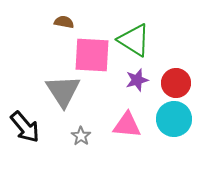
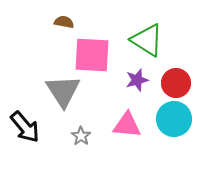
green triangle: moved 13 px right
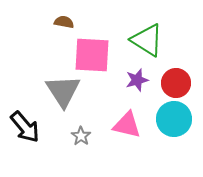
pink triangle: rotated 8 degrees clockwise
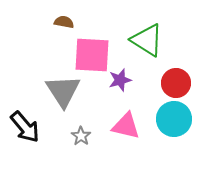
purple star: moved 17 px left
pink triangle: moved 1 px left, 1 px down
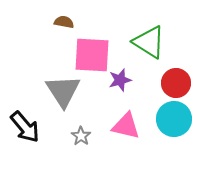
green triangle: moved 2 px right, 2 px down
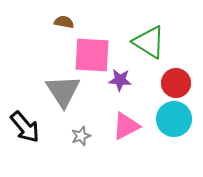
purple star: rotated 20 degrees clockwise
pink triangle: rotated 40 degrees counterclockwise
gray star: rotated 18 degrees clockwise
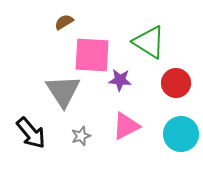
brown semicircle: rotated 42 degrees counterclockwise
cyan circle: moved 7 px right, 15 px down
black arrow: moved 6 px right, 6 px down
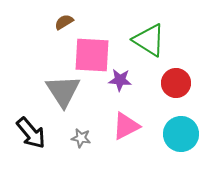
green triangle: moved 2 px up
gray star: moved 2 px down; rotated 30 degrees clockwise
